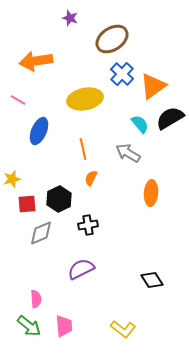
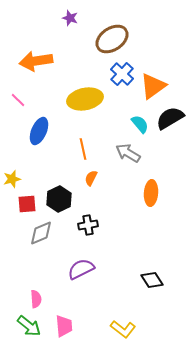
pink line: rotated 14 degrees clockwise
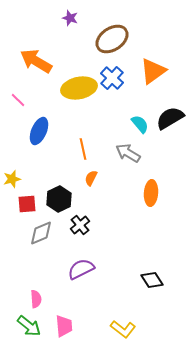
orange arrow: rotated 40 degrees clockwise
blue cross: moved 10 px left, 4 px down
orange triangle: moved 15 px up
yellow ellipse: moved 6 px left, 11 px up
black cross: moved 8 px left; rotated 30 degrees counterclockwise
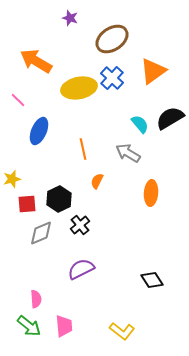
orange semicircle: moved 6 px right, 3 px down
yellow L-shape: moved 1 px left, 2 px down
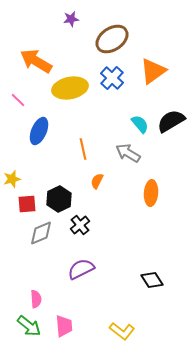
purple star: moved 1 px right, 1 px down; rotated 28 degrees counterclockwise
yellow ellipse: moved 9 px left
black semicircle: moved 1 px right, 3 px down
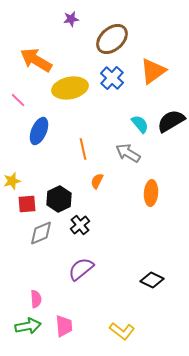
brown ellipse: rotated 8 degrees counterclockwise
orange arrow: moved 1 px up
yellow star: moved 2 px down
purple semicircle: rotated 12 degrees counterclockwise
black diamond: rotated 30 degrees counterclockwise
green arrow: moved 1 px left; rotated 50 degrees counterclockwise
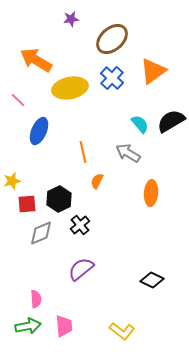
orange line: moved 3 px down
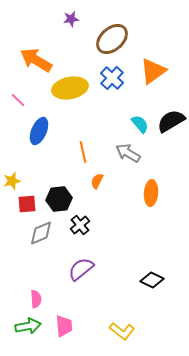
black hexagon: rotated 20 degrees clockwise
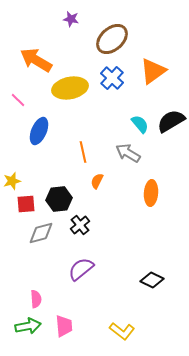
purple star: rotated 21 degrees clockwise
red square: moved 1 px left
gray diamond: rotated 8 degrees clockwise
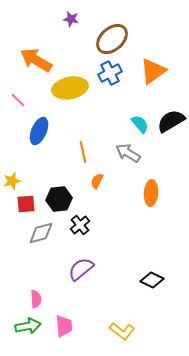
blue cross: moved 2 px left, 5 px up; rotated 20 degrees clockwise
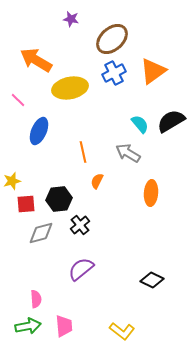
blue cross: moved 4 px right
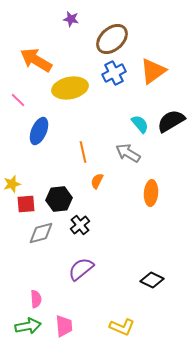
yellow star: moved 3 px down
yellow L-shape: moved 4 px up; rotated 15 degrees counterclockwise
